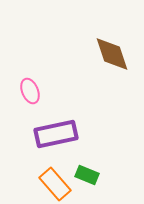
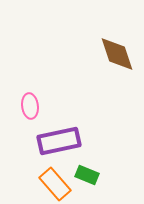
brown diamond: moved 5 px right
pink ellipse: moved 15 px down; rotated 15 degrees clockwise
purple rectangle: moved 3 px right, 7 px down
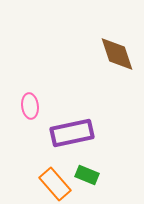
purple rectangle: moved 13 px right, 8 px up
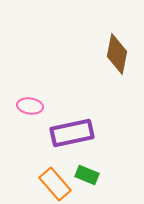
brown diamond: rotated 30 degrees clockwise
pink ellipse: rotated 75 degrees counterclockwise
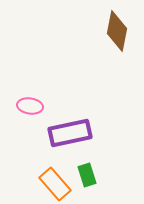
brown diamond: moved 23 px up
purple rectangle: moved 2 px left
green rectangle: rotated 50 degrees clockwise
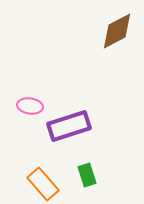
brown diamond: rotated 51 degrees clockwise
purple rectangle: moved 1 px left, 7 px up; rotated 6 degrees counterclockwise
orange rectangle: moved 12 px left
